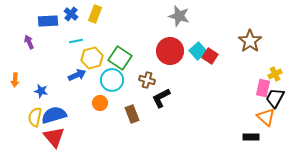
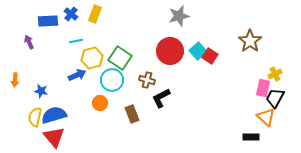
gray star: rotated 30 degrees counterclockwise
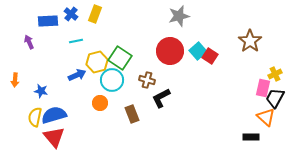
yellow hexagon: moved 5 px right, 4 px down
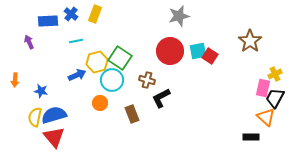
cyan square: rotated 30 degrees clockwise
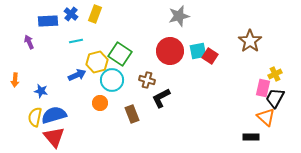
green square: moved 4 px up
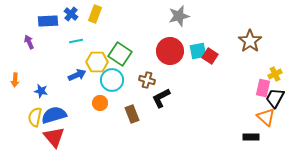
yellow hexagon: rotated 15 degrees clockwise
